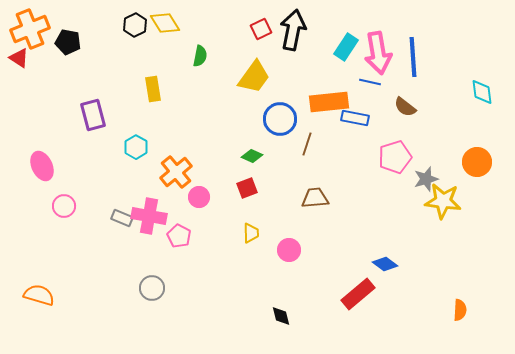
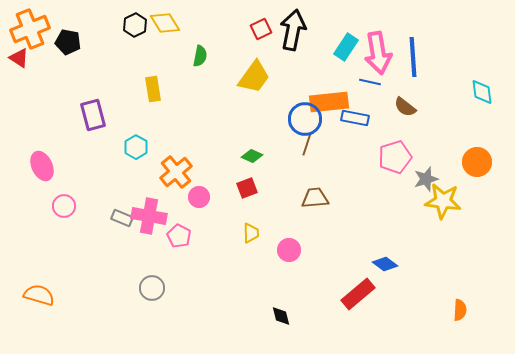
blue circle at (280, 119): moved 25 px right
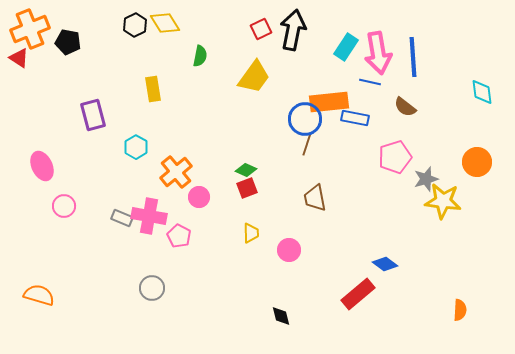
green diamond at (252, 156): moved 6 px left, 14 px down
brown trapezoid at (315, 198): rotated 96 degrees counterclockwise
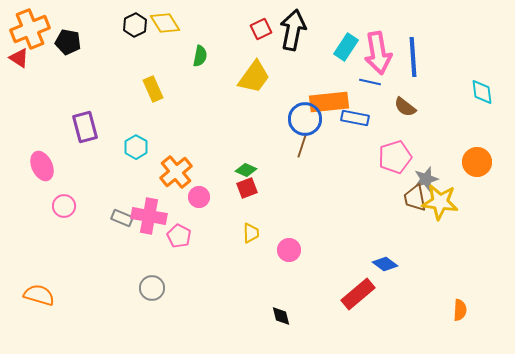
yellow rectangle at (153, 89): rotated 15 degrees counterclockwise
purple rectangle at (93, 115): moved 8 px left, 12 px down
brown line at (307, 144): moved 5 px left, 2 px down
brown trapezoid at (315, 198): moved 100 px right
yellow star at (443, 201): moved 3 px left, 1 px down
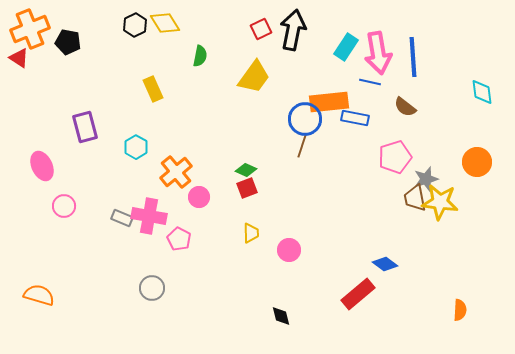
pink pentagon at (179, 236): moved 3 px down
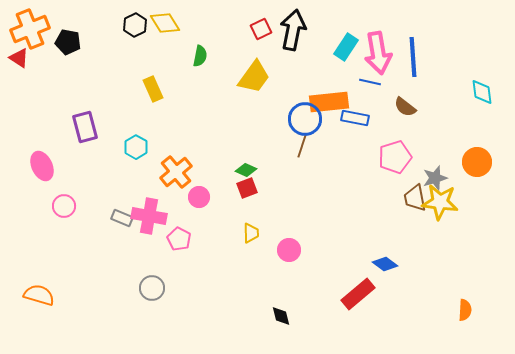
gray star at (426, 179): moved 9 px right, 1 px up
orange semicircle at (460, 310): moved 5 px right
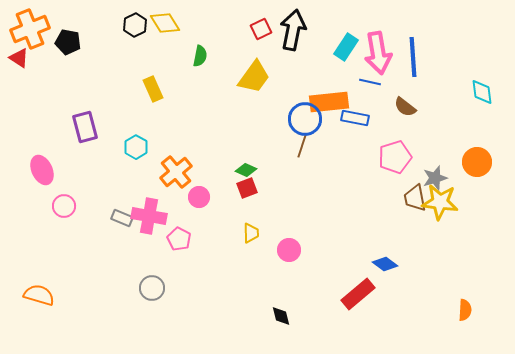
pink ellipse at (42, 166): moved 4 px down
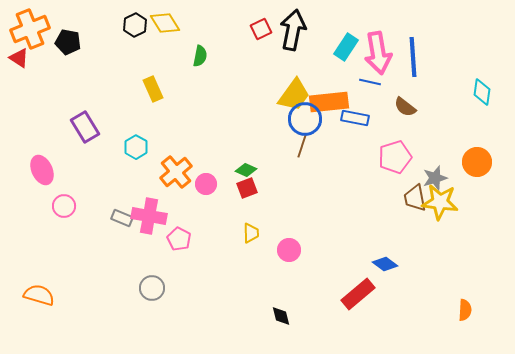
yellow trapezoid at (254, 77): moved 40 px right, 18 px down
cyan diamond at (482, 92): rotated 16 degrees clockwise
purple rectangle at (85, 127): rotated 16 degrees counterclockwise
pink circle at (199, 197): moved 7 px right, 13 px up
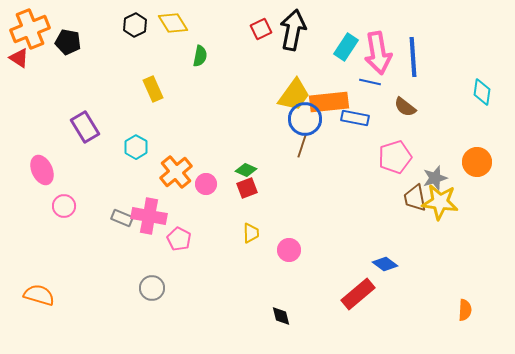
yellow diamond at (165, 23): moved 8 px right
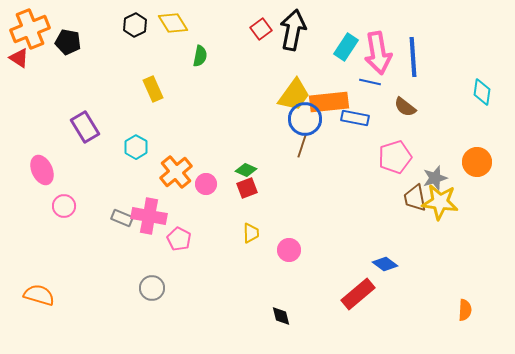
red square at (261, 29): rotated 10 degrees counterclockwise
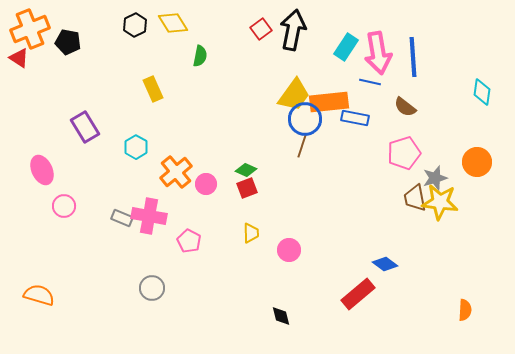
pink pentagon at (395, 157): moved 9 px right, 4 px up
pink pentagon at (179, 239): moved 10 px right, 2 px down
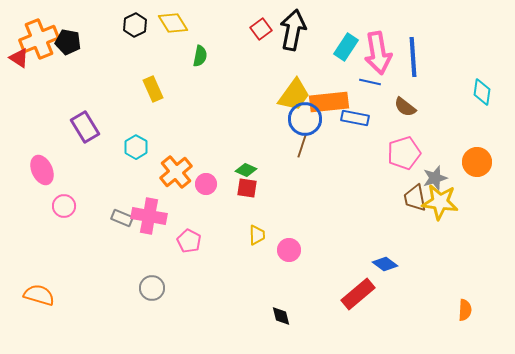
orange cross at (30, 29): moved 9 px right, 10 px down
red square at (247, 188): rotated 30 degrees clockwise
yellow trapezoid at (251, 233): moved 6 px right, 2 px down
